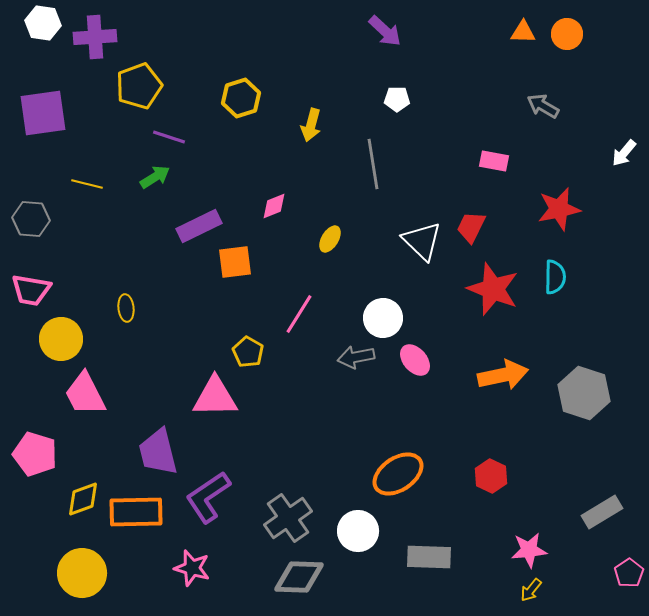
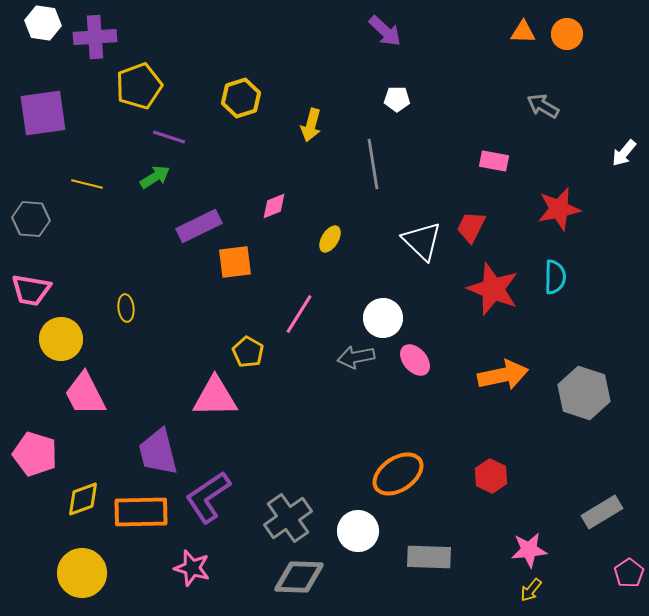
orange rectangle at (136, 512): moved 5 px right
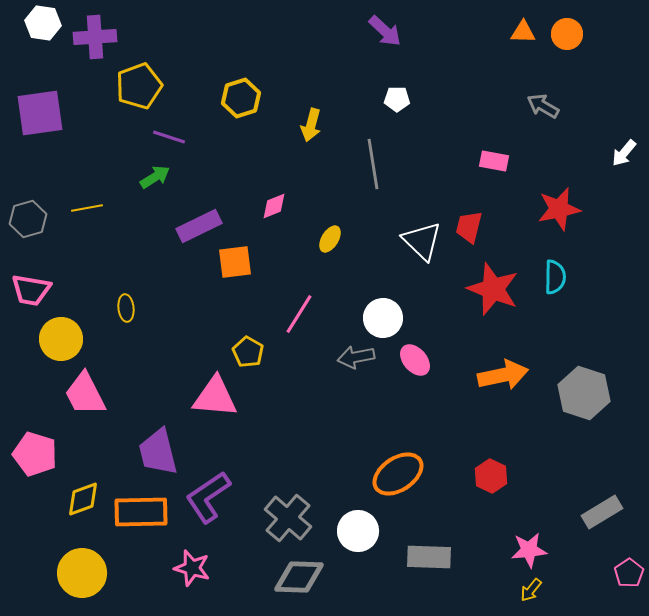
purple square at (43, 113): moved 3 px left
yellow line at (87, 184): moved 24 px down; rotated 24 degrees counterclockwise
gray hexagon at (31, 219): moved 3 px left; rotated 21 degrees counterclockwise
red trapezoid at (471, 227): moved 2 px left; rotated 12 degrees counterclockwise
pink triangle at (215, 397): rotated 6 degrees clockwise
gray cross at (288, 518): rotated 15 degrees counterclockwise
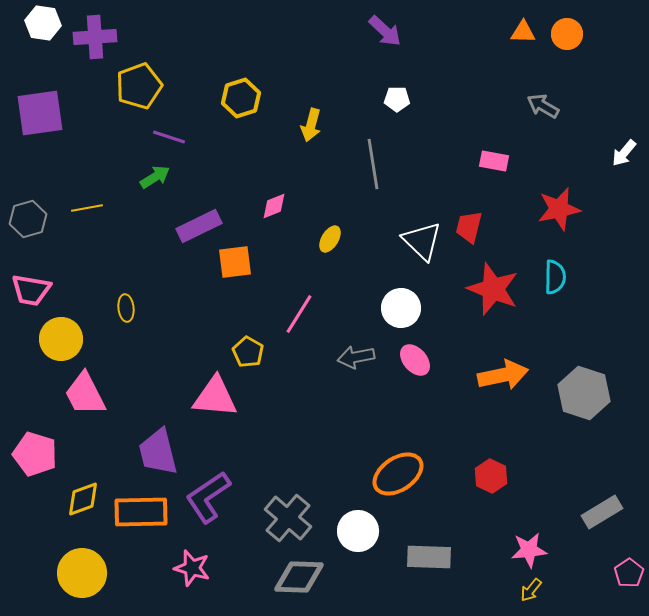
white circle at (383, 318): moved 18 px right, 10 px up
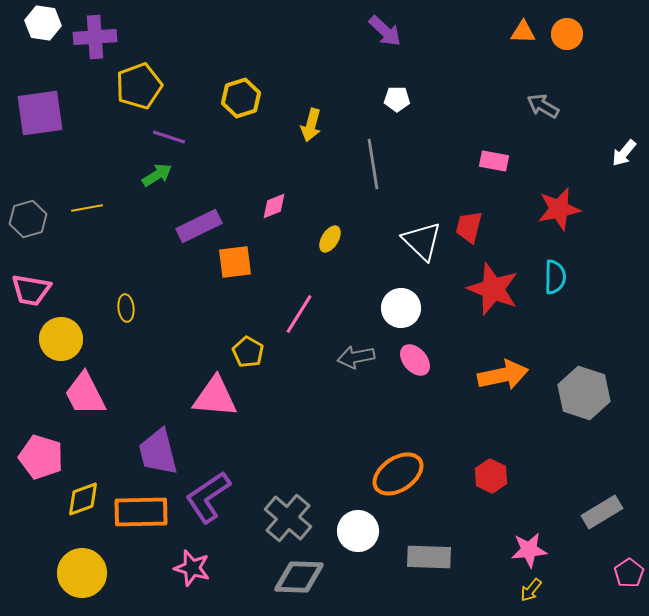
green arrow at (155, 177): moved 2 px right, 2 px up
pink pentagon at (35, 454): moved 6 px right, 3 px down
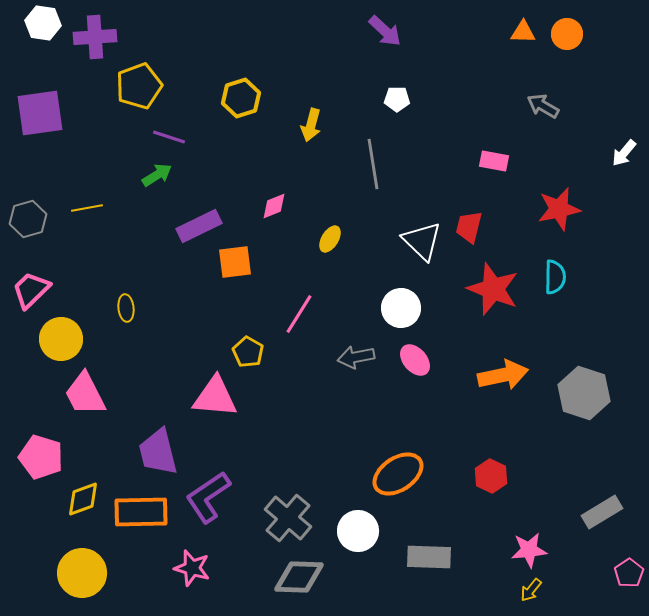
pink trapezoid at (31, 290): rotated 126 degrees clockwise
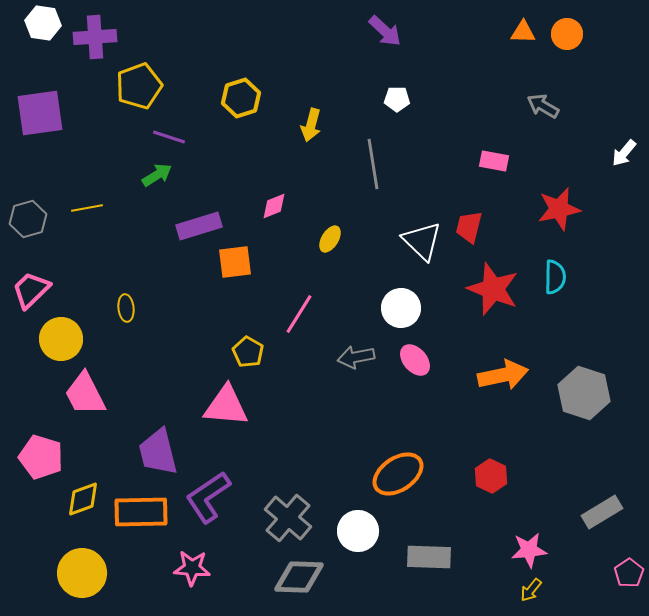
purple rectangle at (199, 226): rotated 9 degrees clockwise
pink triangle at (215, 397): moved 11 px right, 9 px down
pink star at (192, 568): rotated 12 degrees counterclockwise
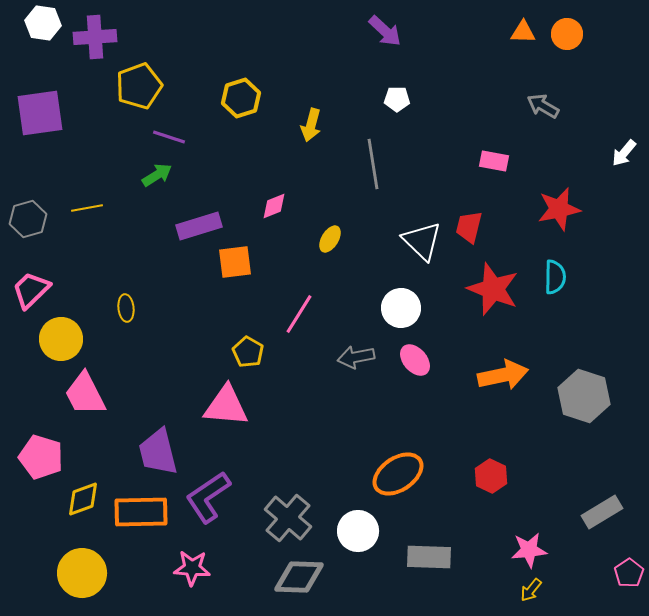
gray hexagon at (584, 393): moved 3 px down
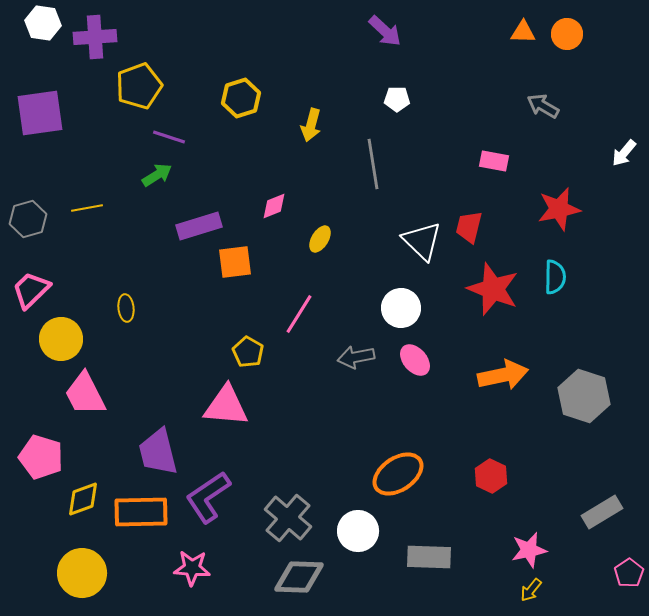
yellow ellipse at (330, 239): moved 10 px left
pink star at (529, 550): rotated 6 degrees counterclockwise
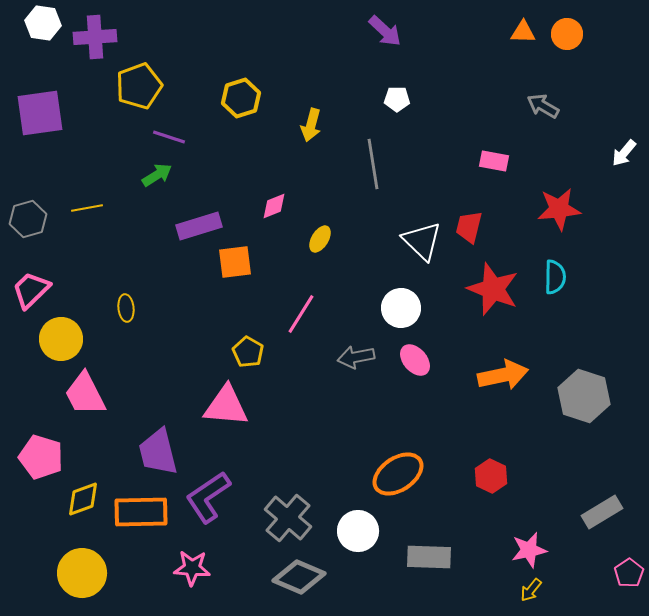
red star at (559, 209): rotated 6 degrees clockwise
pink line at (299, 314): moved 2 px right
gray diamond at (299, 577): rotated 21 degrees clockwise
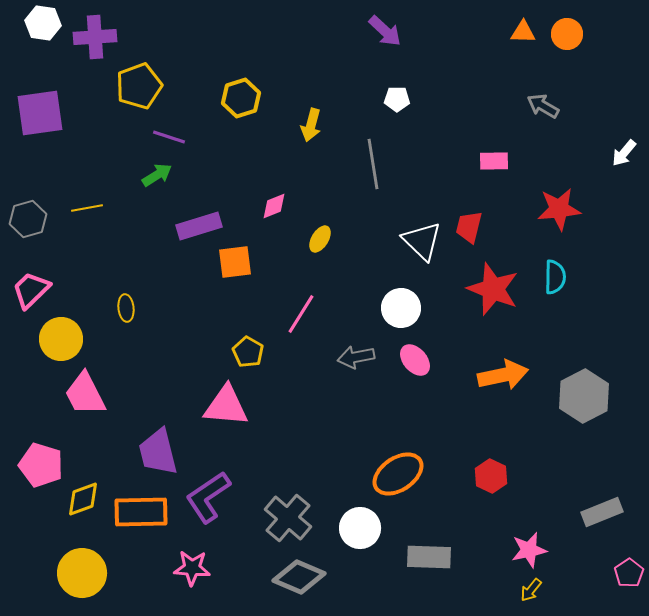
pink rectangle at (494, 161): rotated 12 degrees counterclockwise
gray hexagon at (584, 396): rotated 15 degrees clockwise
pink pentagon at (41, 457): moved 8 px down
gray rectangle at (602, 512): rotated 9 degrees clockwise
white circle at (358, 531): moved 2 px right, 3 px up
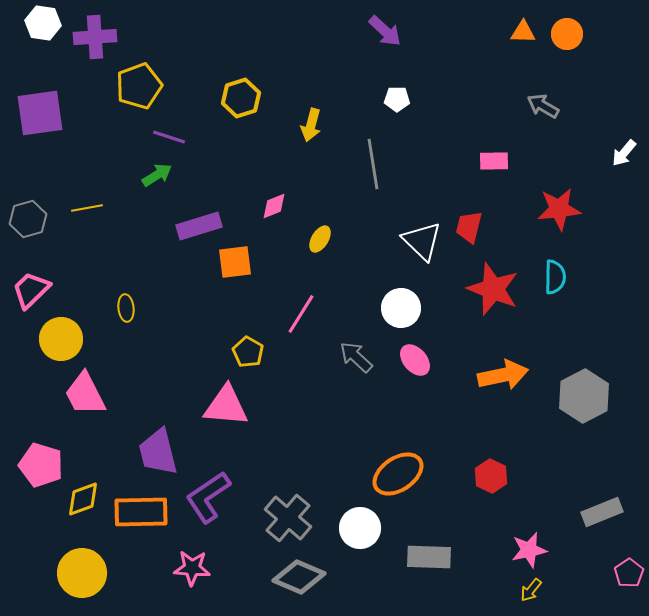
gray arrow at (356, 357): rotated 54 degrees clockwise
